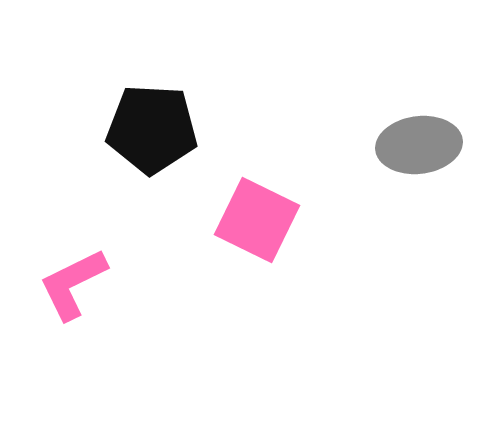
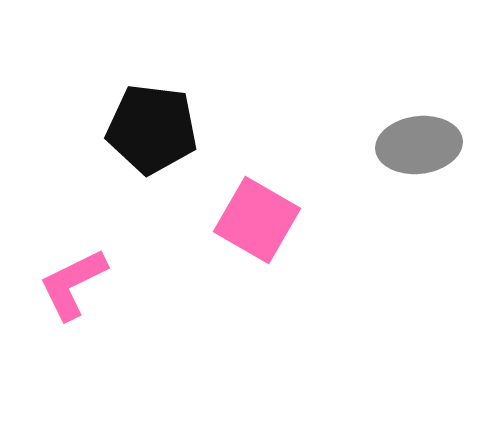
black pentagon: rotated 4 degrees clockwise
pink square: rotated 4 degrees clockwise
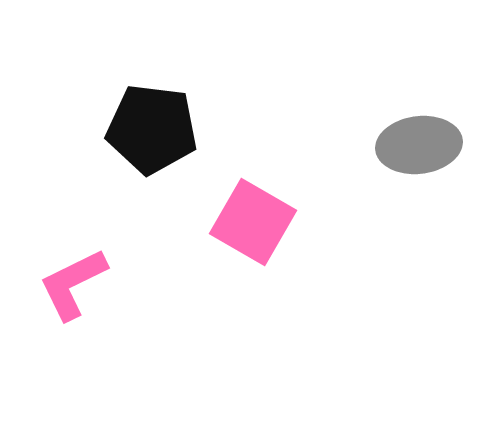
pink square: moved 4 px left, 2 px down
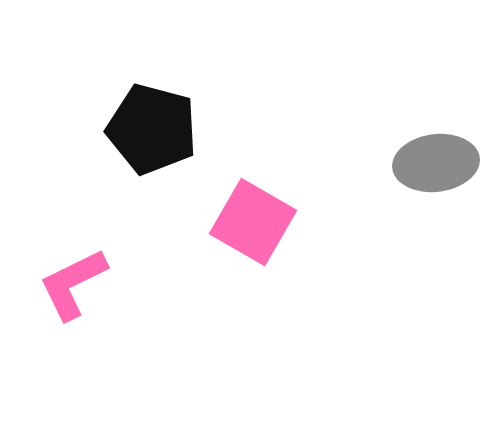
black pentagon: rotated 8 degrees clockwise
gray ellipse: moved 17 px right, 18 px down
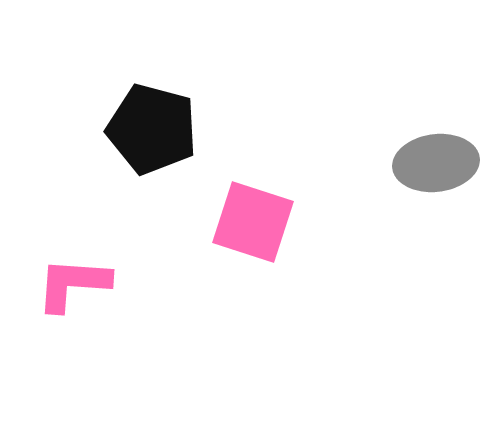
pink square: rotated 12 degrees counterclockwise
pink L-shape: rotated 30 degrees clockwise
